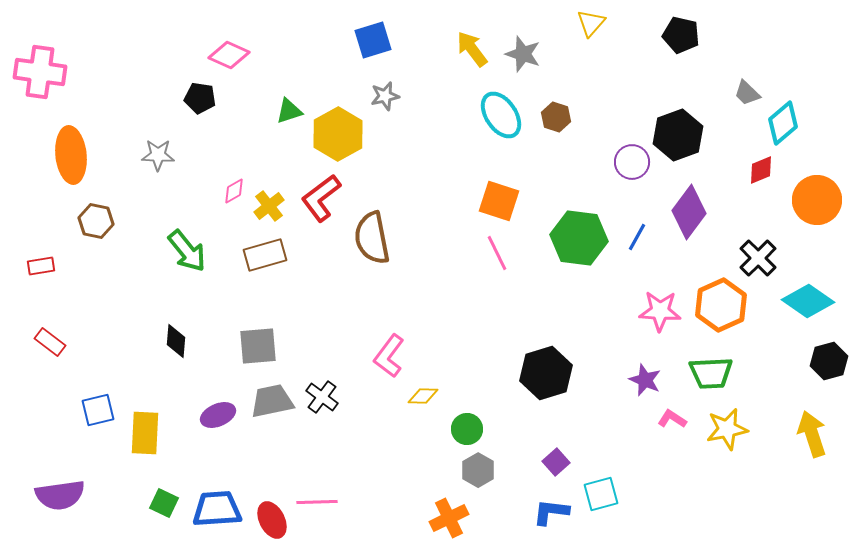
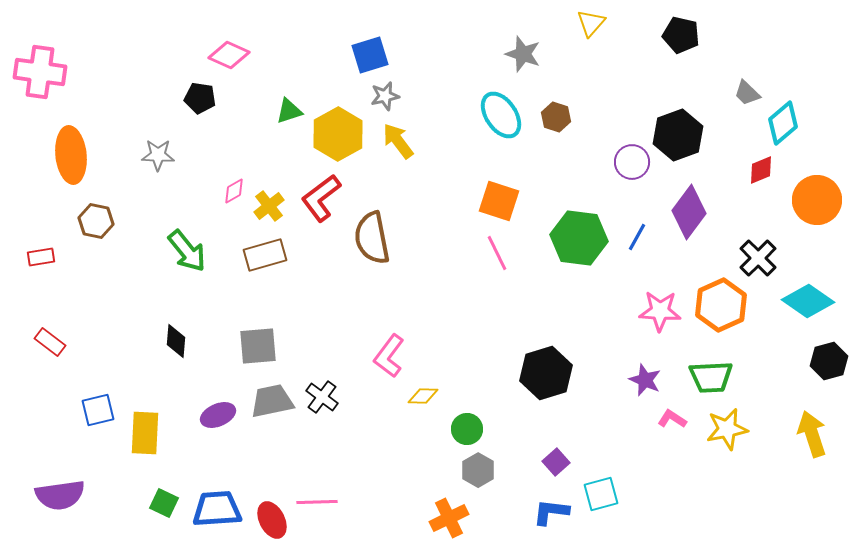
blue square at (373, 40): moved 3 px left, 15 px down
yellow arrow at (472, 49): moved 74 px left, 92 px down
red rectangle at (41, 266): moved 9 px up
green trapezoid at (711, 373): moved 4 px down
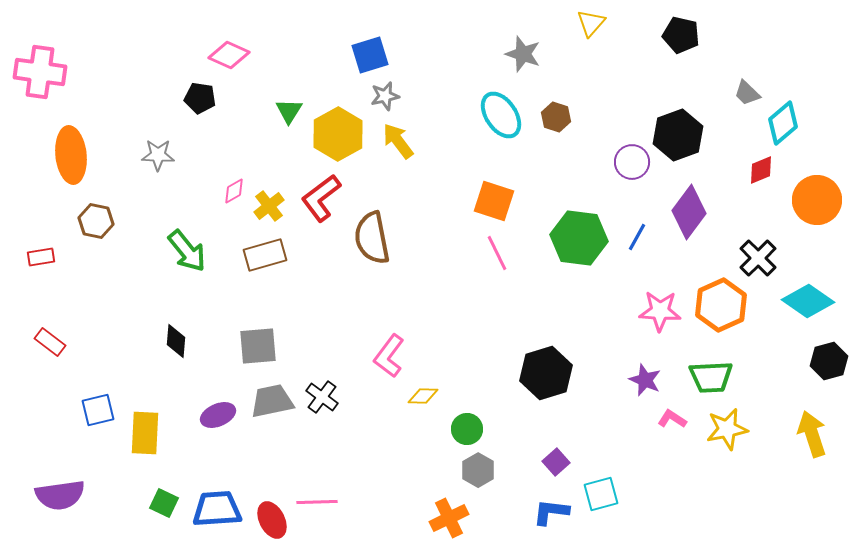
green triangle at (289, 111): rotated 40 degrees counterclockwise
orange square at (499, 201): moved 5 px left
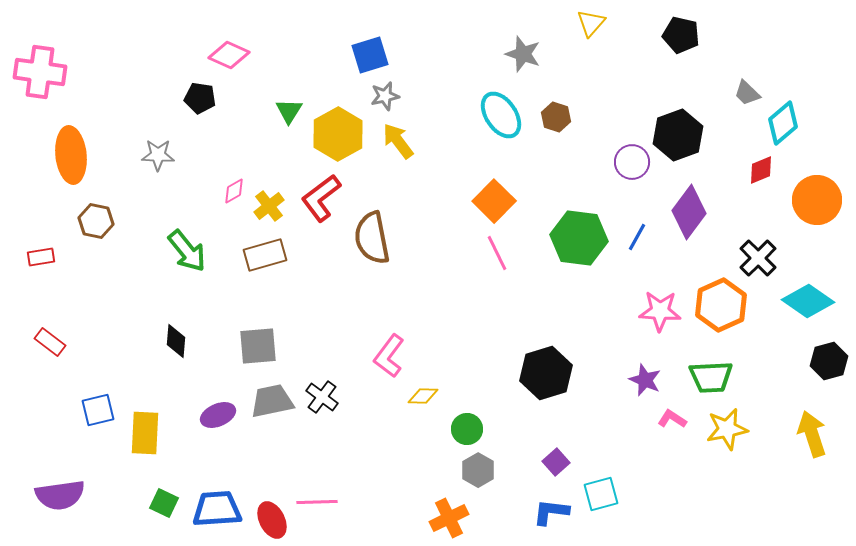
orange square at (494, 201): rotated 27 degrees clockwise
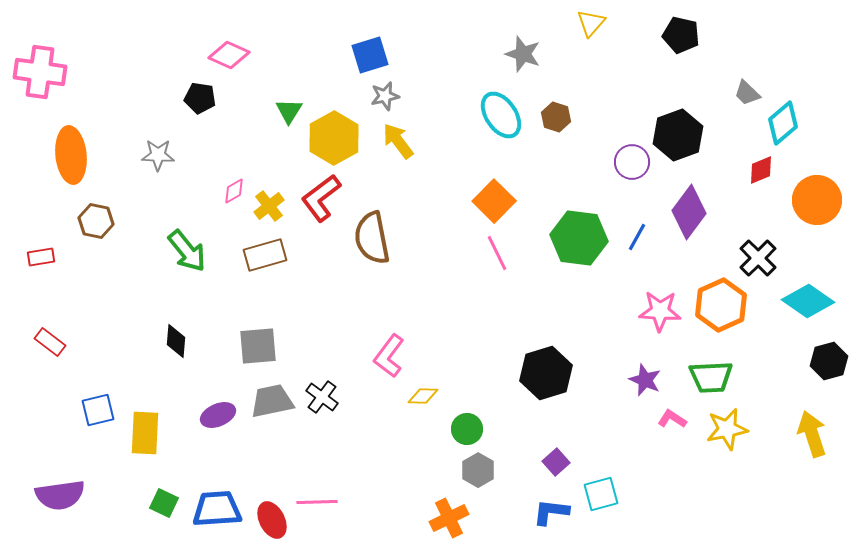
yellow hexagon at (338, 134): moved 4 px left, 4 px down
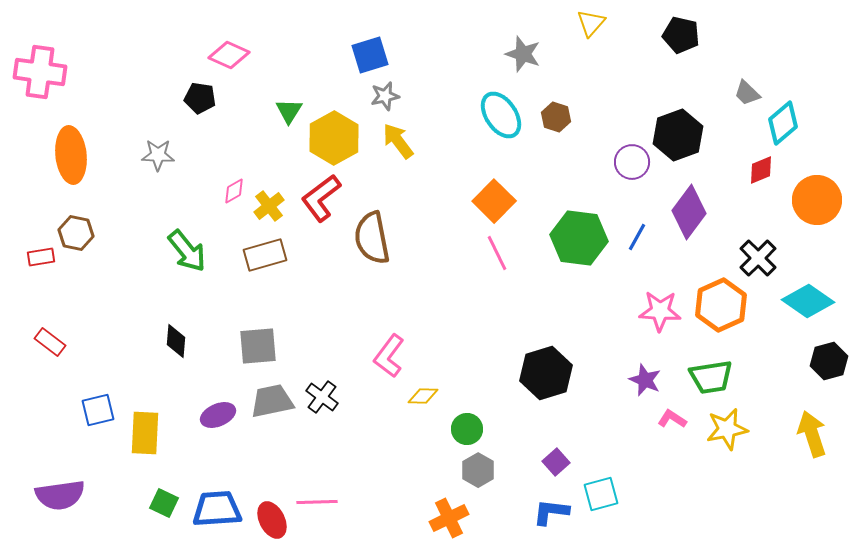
brown hexagon at (96, 221): moved 20 px left, 12 px down
green trapezoid at (711, 377): rotated 6 degrees counterclockwise
